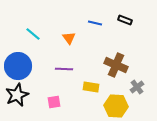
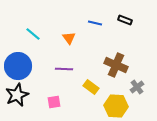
yellow rectangle: rotated 28 degrees clockwise
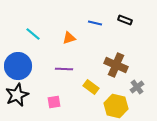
orange triangle: rotated 48 degrees clockwise
yellow hexagon: rotated 10 degrees clockwise
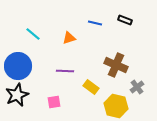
purple line: moved 1 px right, 2 px down
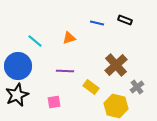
blue line: moved 2 px right
cyan line: moved 2 px right, 7 px down
brown cross: rotated 25 degrees clockwise
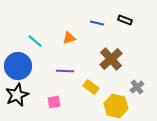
brown cross: moved 5 px left, 6 px up
